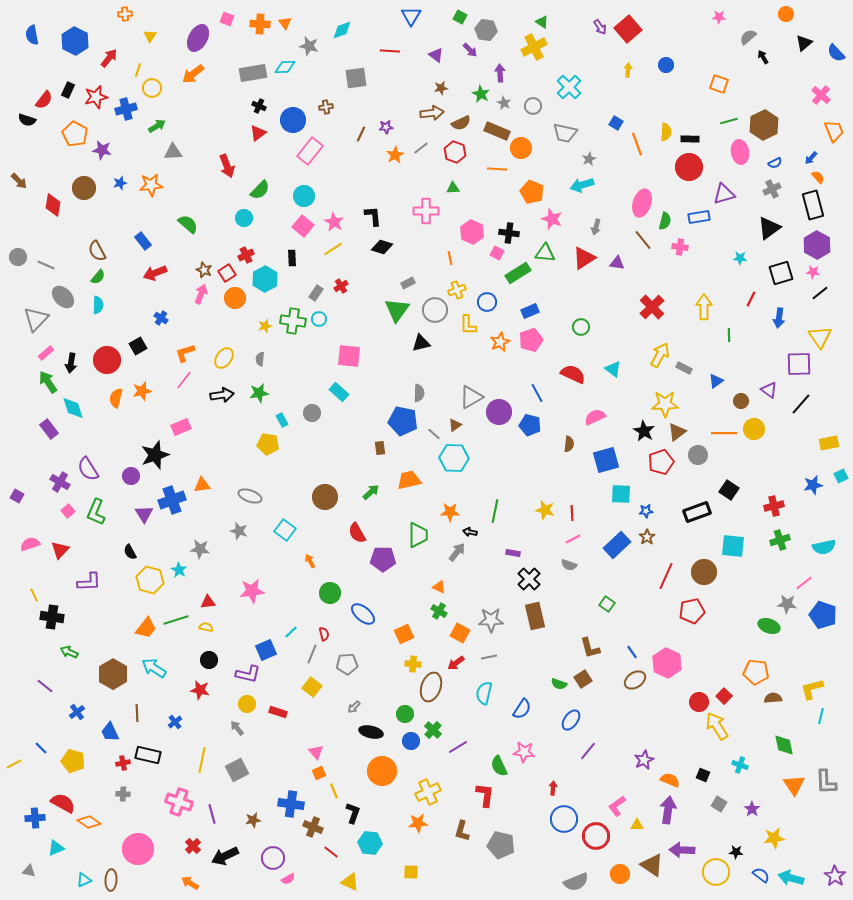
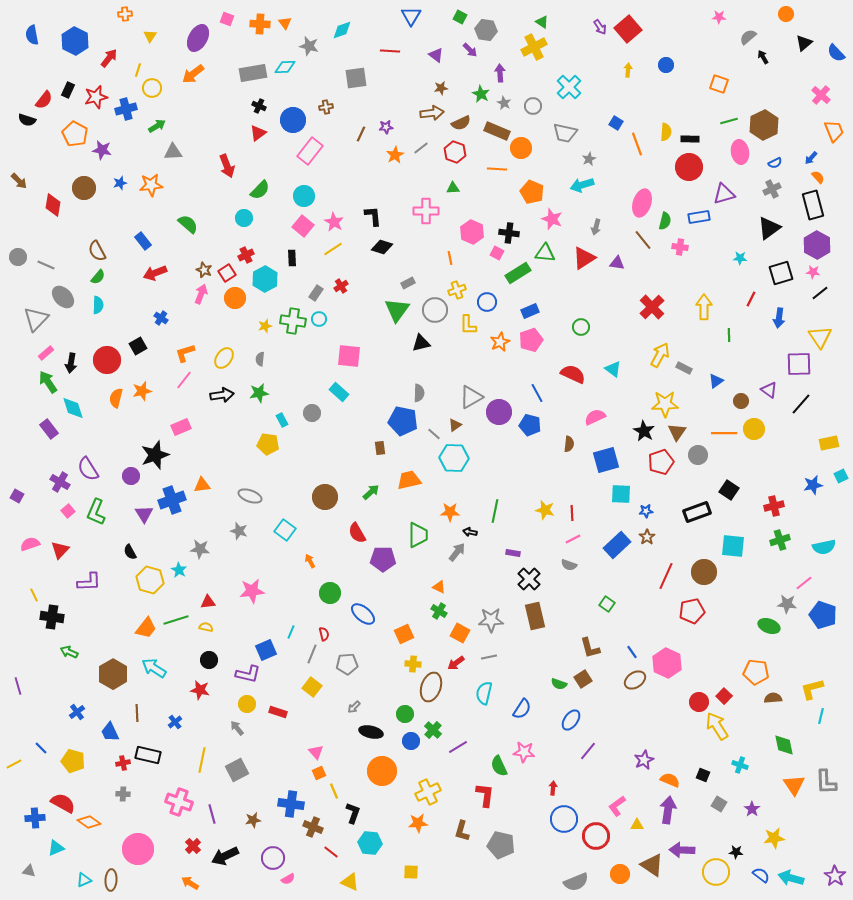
brown triangle at (677, 432): rotated 18 degrees counterclockwise
cyan line at (291, 632): rotated 24 degrees counterclockwise
purple line at (45, 686): moved 27 px left; rotated 36 degrees clockwise
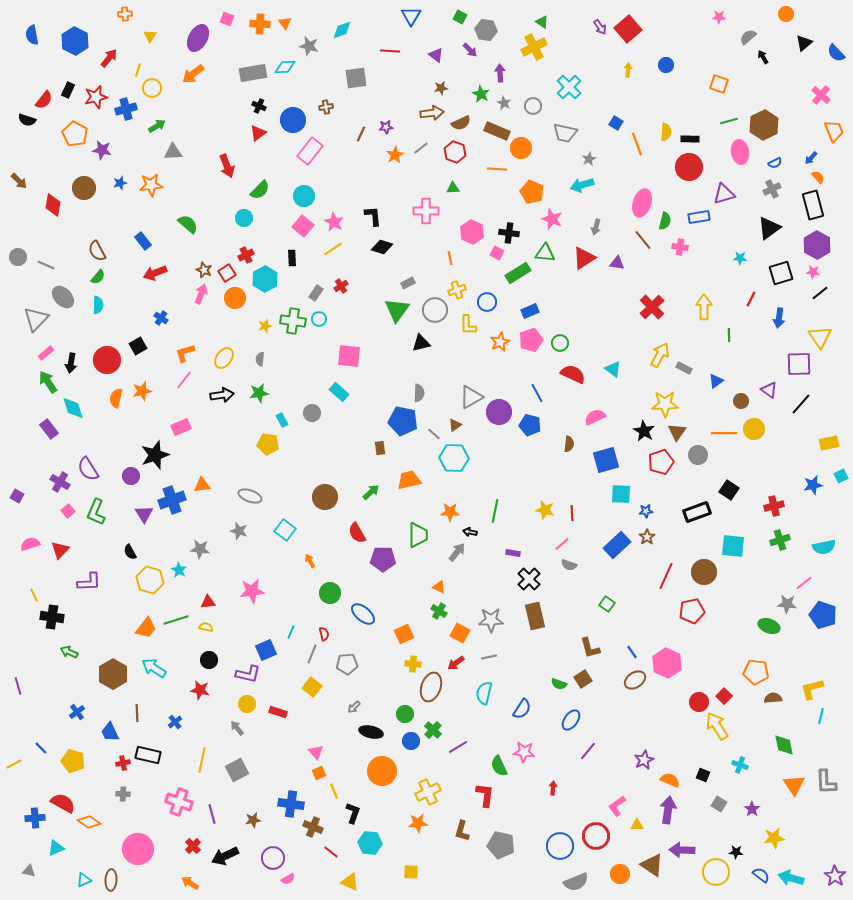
green circle at (581, 327): moved 21 px left, 16 px down
pink line at (573, 539): moved 11 px left, 5 px down; rotated 14 degrees counterclockwise
blue circle at (564, 819): moved 4 px left, 27 px down
